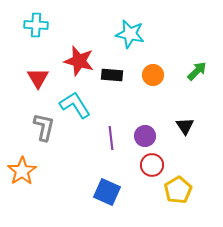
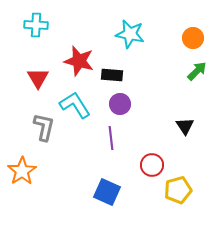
orange circle: moved 40 px right, 37 px up
purple circle: moved 25 px left, 32 px up
yellow pentagon: rotated 16 degrees clockwise
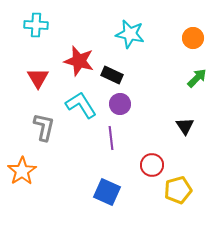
green arrow: moved 7 px down
black rectangle: rotated 20 degrees clockwise
cyan L-shape: moved 6 px right
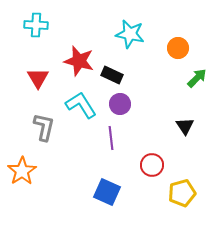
orange circle: moved 15 px left, 10 px down
yellow pentagon: moved 4 px right, 3 px down
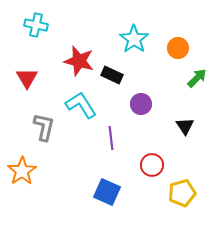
cyan cross: rotated 10 degrees clockwise
cyan star: moved 4 px right, 5 px down; rotated 24 degrees clockwise
red triangle: moved 11 px left
purple circle: moved 21 px right
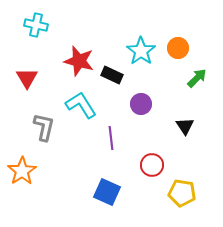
cyan star: moved 7 px right, 12 px down
yellow pentagon: rotated 24 degrees clockwise
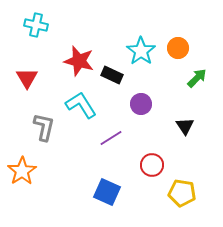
purple line: rotated 65 degrees clockwise
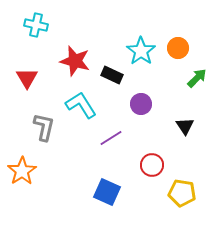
red star: moved 4 px left
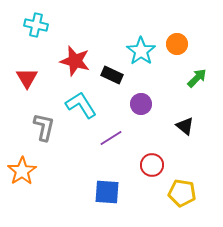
orange circle: moved 1 px left, 4 px up
black triangle: rotated 18 degrees counterclockwise
blue square: rotated 20 degrees counterclockwise
